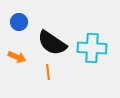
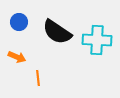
black semicircle: moved 5 px right, 11 px up
cyan cross: moved 5 px right, 8 px up
orange line: moved 10 px left, 6 px down
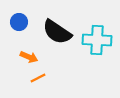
orange arrow: moved 12 px right
orange line: rotated 70 degrees clockwise
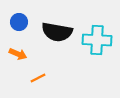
black semicircle: rotated 24 degrees counterclockwise
orange arrow: moved 11 px left, 3 px up
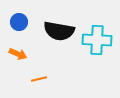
black semicircle: moved 2 px right, 1 px up
orange line: moved 1 px right, 1 px down; rotated 14 degrees clockwise
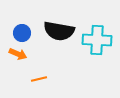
blue circle: moved 3 px right, 11 px down
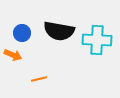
orange arrow: moved 5 px left, 1 px down
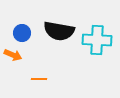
orange line: rotated 14 degrees clockwise
